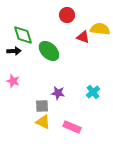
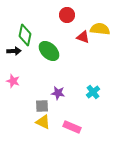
green diamond: moved 2 px right; rotated 30 degrees clockwise
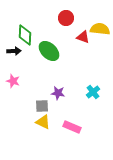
red circle: moved 1 px left, 3 px down
green diamond: rotated 10 degrees counterclockwise
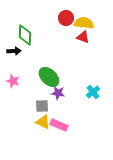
yellow semicircle: moved 16 px left, 6 px up
green ellipse: moved 26 px down
pink rectangle: moved 13 px left, 2 px up
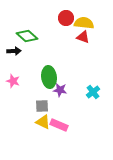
green diamond: moved 2 px right, 1 px down; rotated 50 degrees counterclockwise
green ellipse: rotated 40 degrees clockwise
purple star: moved 2 px right, 3 px up
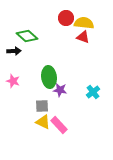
pink rectangle: rotated 24 degrees clockwise
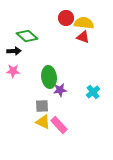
pink star: moved 10 px up; rotated 16 degrees counterclockwise
purple star: rotated 16 degrees counterclockwise
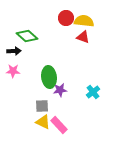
yellow semicircle: moved 2 px up
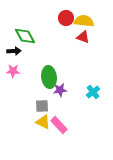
green diamond: moved 2 px left; rotated 20 degrees clockwise
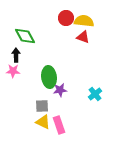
black arrow: moved 2 px right, 4 px down; rotated 88 degrees counterclockwise
cyan cross: moved 2 px right, 2 px down
pink rectangle: rotated 24 degrees clockwise
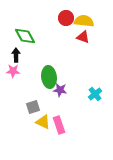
purple star: rotated 16 degrees clockwise
gray square: moved 9 px left, 1 px down; rotated 16 degrees counterclockwise
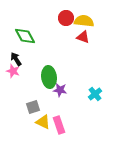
black arrow: moved 4 px down; rotated 32 degrees counterclockwise
pink star: rotated 16 degrees clockwise
